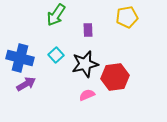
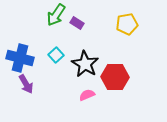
yellow pentagon: moved 7 px down
purple rectangle: moved 11 px left, 7 px up; rotated 56 degrees counterclockwise
black star: rotated 28 degrees counterclockwise
red hexagon: rotated 8 degrees clockwise
purple arrow: rotated 90 degrees clockwise
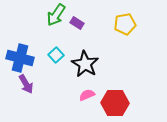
yellow pentagon: moved 2 px left
red hexagon: moved 26 px down
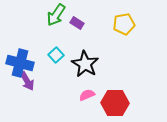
yellow pentagon: moved 1 px left
blue cross: moved 5 px down
purple arrow: moved 1 px right, 3 px up
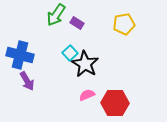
cyan square: moved 14 px right, 2 px up
blue cross: moved 8 px up
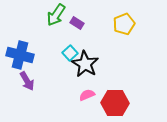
yellow pentagon: rotated 10 degrees counterclockwise
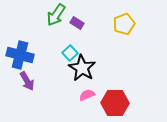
black star: moved 3 px left, 4 px down
